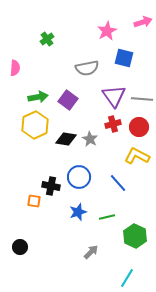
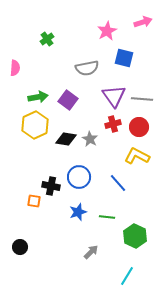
green line: rotated 21 degrees clockwise
cyan line: moved 2 px up
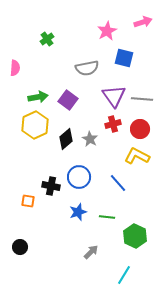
red circle: moved 1 px right, 2 px down
black diamond: rotated 50 degrees counterclockwise
orange square: moved 6 px left
cyan line: moved 3 px left, 1 px up
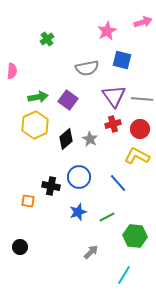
blue square: moved 2 px left, 2 px down
pink semicircle: moved 3 px left, 3 px down
green line: rotated 35 degrees counterclockwise
green hexagon: rotated 20 degrees counterclockwise
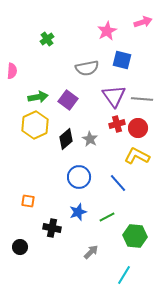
red cross: moved 4 px right
red circle: moved 2 px left, 1 px up
black cross: moved 1 px right, 42 px down
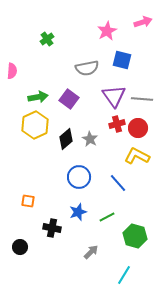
purple square: moved 1 px right, 1 px up
green hexagon: rotated 10 degrees clockwise
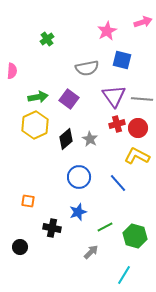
green line: moved 2 px left, 10 px down
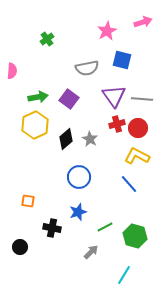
blue line: moved 11 px right, 1 px down
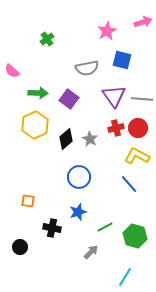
pink semicircle: rotated 126 degrees clockwise
green arrow: moved 4 px up; rotated 12 degrees clockwise
red cross: moved 1 px left, 4 px down
cyan line: moved 1 px right, 2 px down
